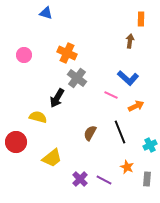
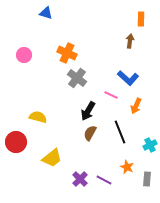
black arrow: moved 31 px right, 13 px down
orange arrow: rotated 140 degrees clockwise
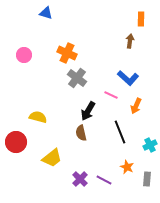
brown semicircle: moved 9 px left; rotated 42 degrees counterclockwise
